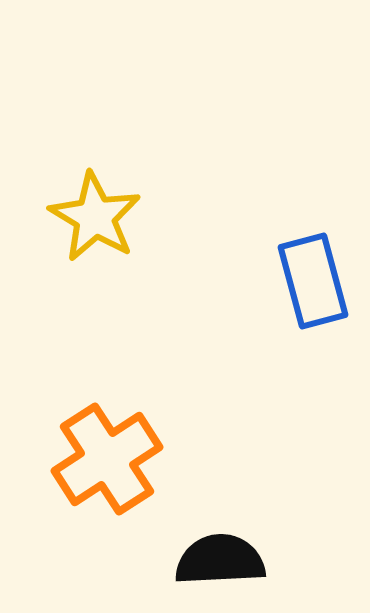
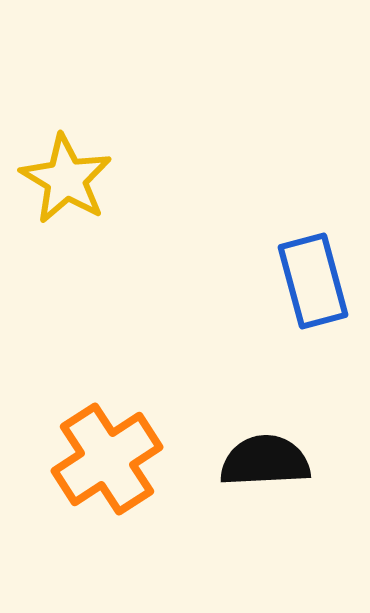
yellow star: moved 29 px left, 38 px up
black semicircle: moved 45 px right, 99 px up
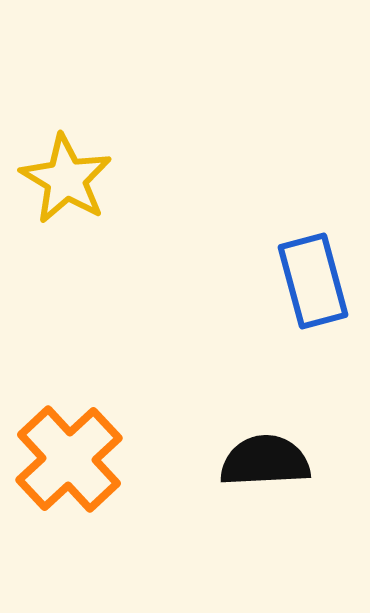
orange cross: moved 38 px left; rotated 10 degrees counterclockwise
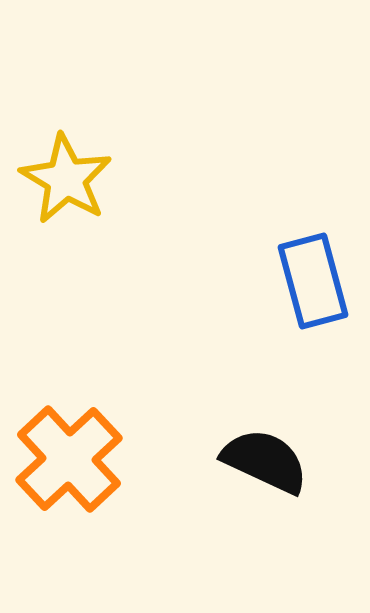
black semicircle: rotated 28 degrees clockwise
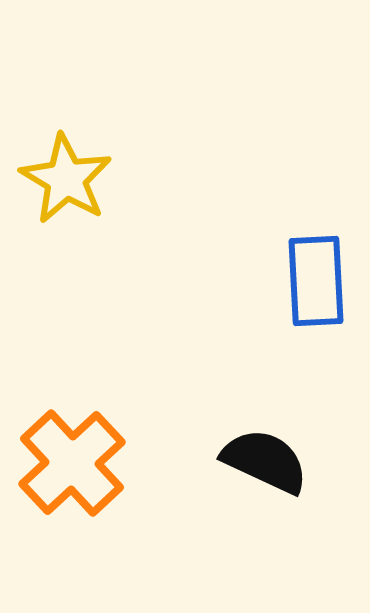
blue rectangle: moved 3 px right; rotated 12 degrees clockwise
orange cross: moved 3 px right, 4 px down
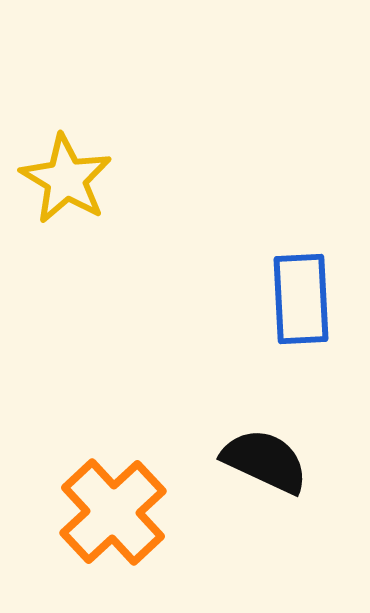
blue rectangle: moved 15 px left, 18 px down
orange cross: moved 41 px right, 49 px down
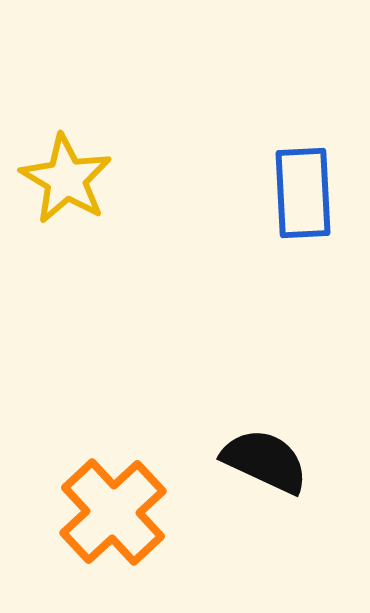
blue rectangle: moved 2 px right, 106 px up
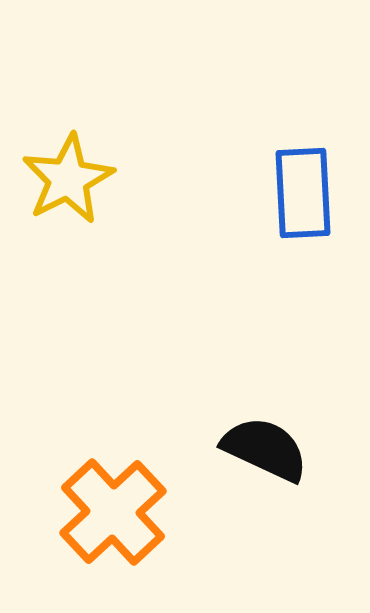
yellow star: moved 2 px right; rotated 14 degrees clockwise
black semicircle: moved 12 px up
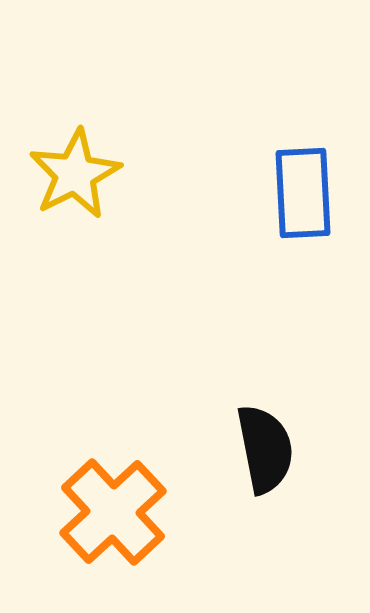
yellow star: moved 7 px right, 5 px up
black semicircle: rotated 54 degrees clockwise
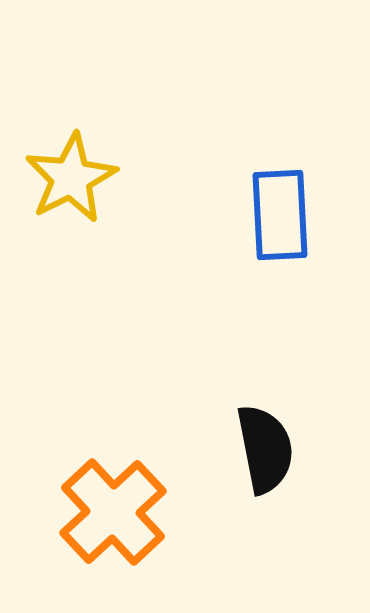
yellow star: moved 4 px left, 4 px down
blue rectangle: moved 23 px left, 22 px down
